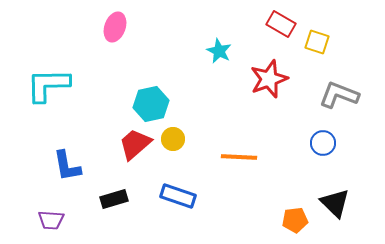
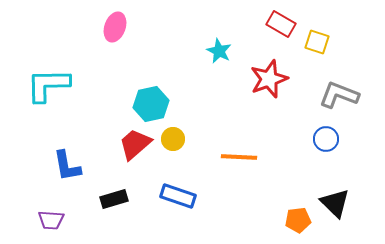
blue circle: moved 3 px right, 4 px up
orange pentagon: moved 3 px right
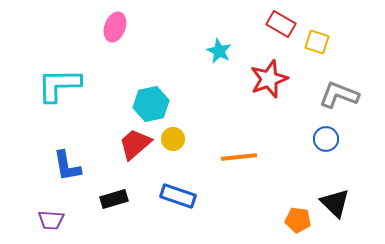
cyan L-shape: moved 11 px right
orange line: rotated 9 degrees counterclockwise
orange pentagon: rotated 15 degrees clockwise
